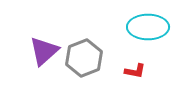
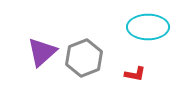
purple triangle: moved 2 px left, 1 px down
red L-shape: moved 3 px down
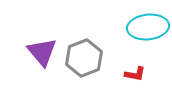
cyan ellipse: rotated 6 degrees counterclockwise
purple triangle: rotated 28 degrees counterclockwise
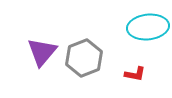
purple triangle: rotated 20 degrees clockwise
